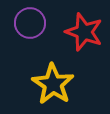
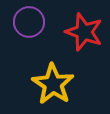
purple circle: moved 1 px left, 1 px up
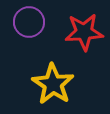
red star: rotated 24 degrees counterclockwise
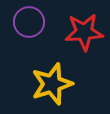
yellow star: moved 1 px left; rotated 21 degrees clockwise
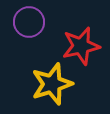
red star: moved 3 px left, 14 px down; rotated 9 degrees counterclockwise
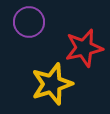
red star: moved 3 px right, 2 px down
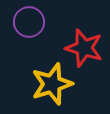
red star: rotated 30 degrees clockwise
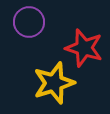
yellow star: moved 2 px right, 1 px up
